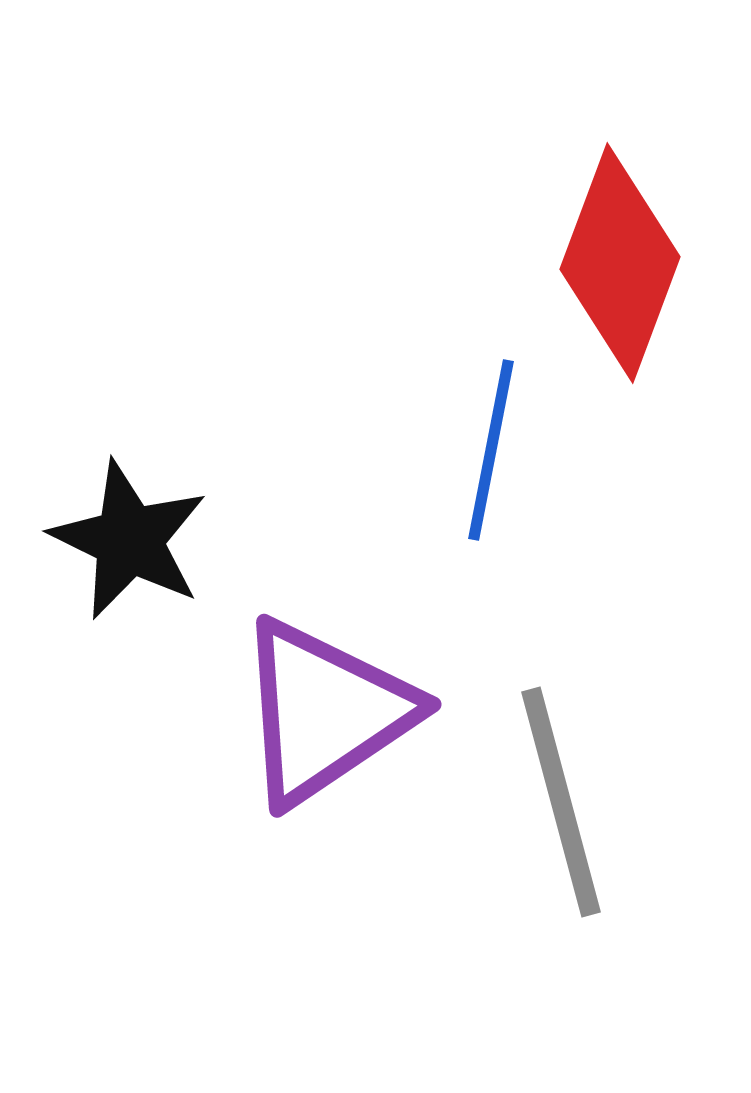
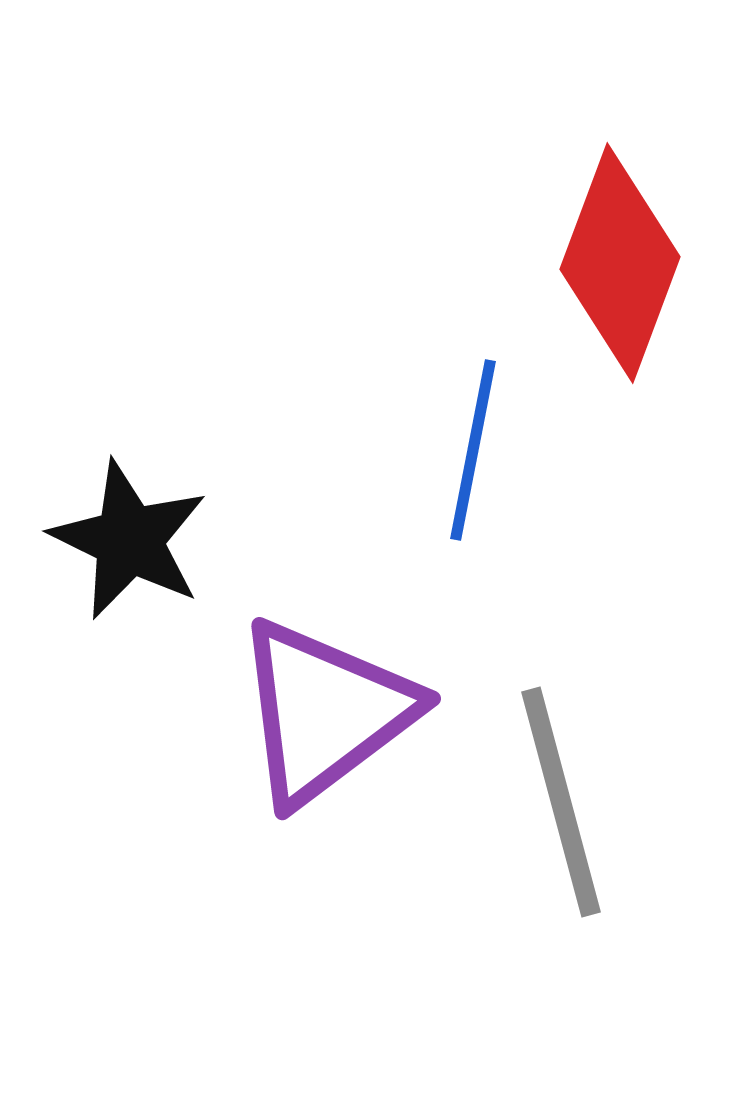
blue line: moved 18 px left
purple triangle: rotated 3 degrees counterclockwise
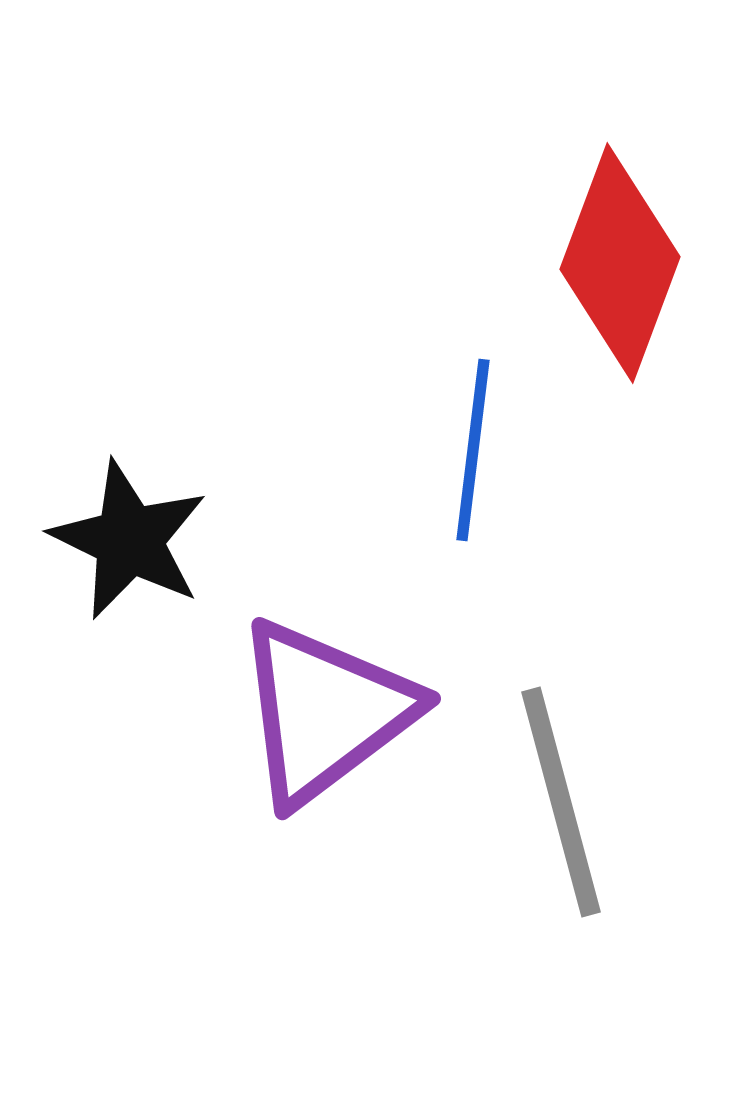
blue line: rotated 4 degrees counterclockwise
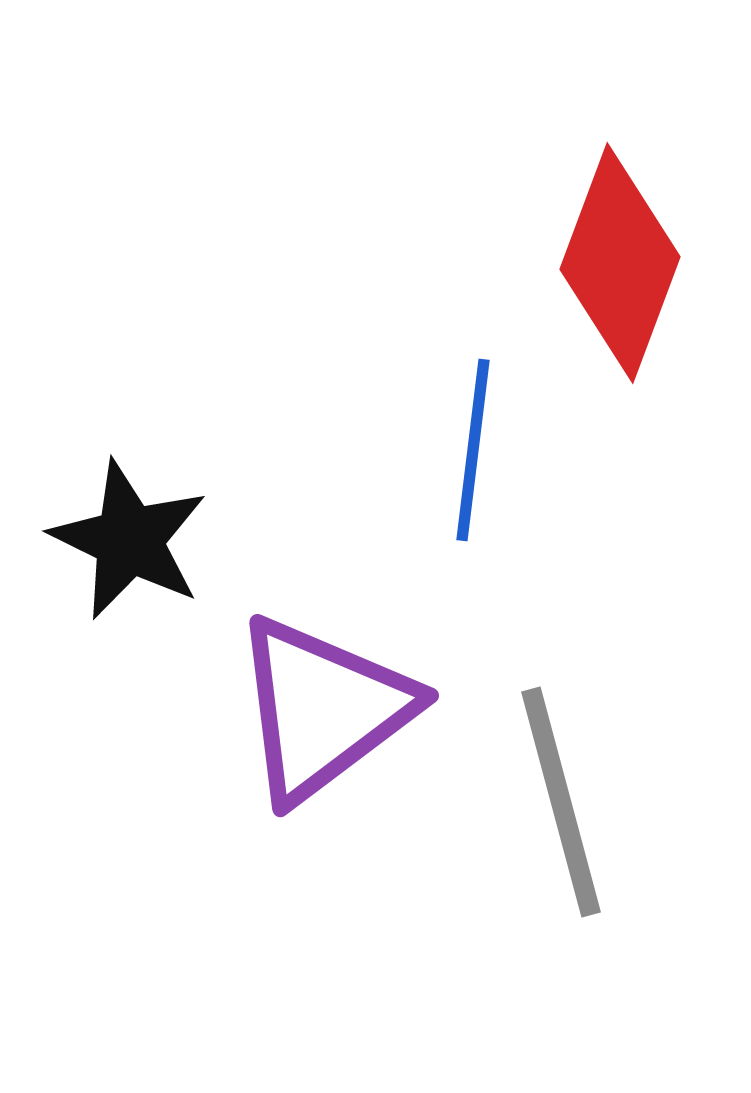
purple triangle: moved 2 px left, 3 px up
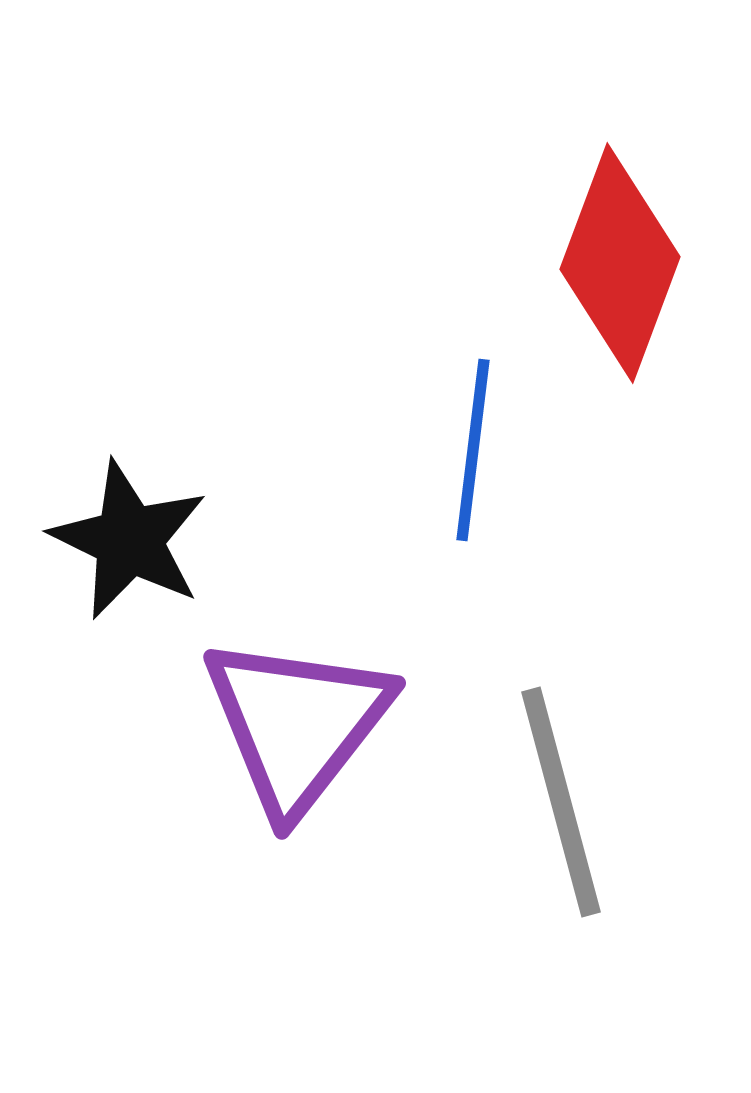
purple triangle: moved 26 px left, 15 px down; rotated 15 degrees counterclockwise
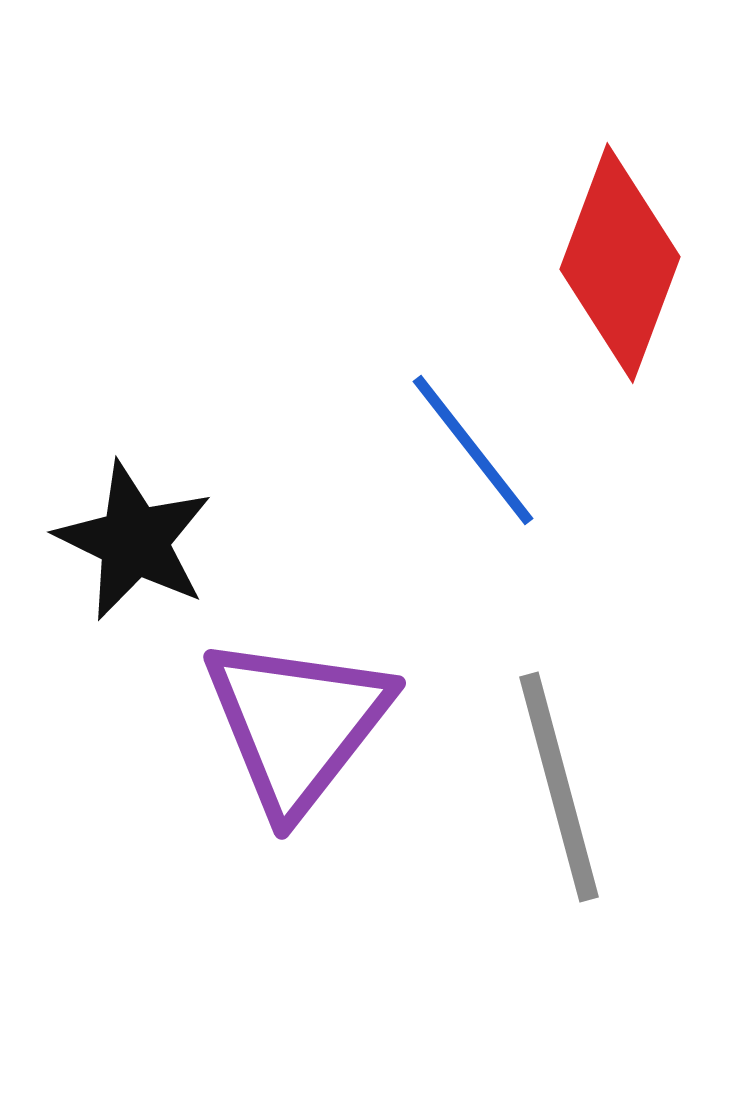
blue line: rotated 45 degrees counterclockwise
black star: moved 5 px right, 1 px down
gray line: moved 2 px left, 15 px up
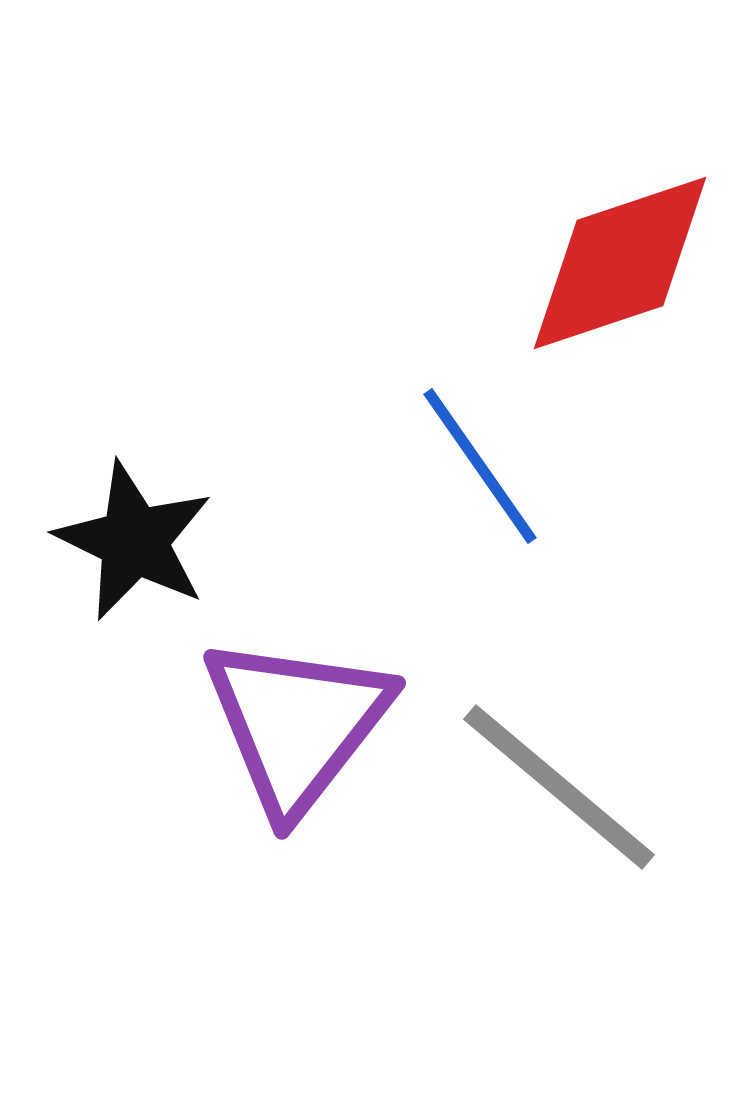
red diamond: rotated 51 degrees clockwise
blue line: moved 7 px right, 16 px down; rotated 3 degrees clockwise
gray line: rotated 35 degrees counterclockwise
